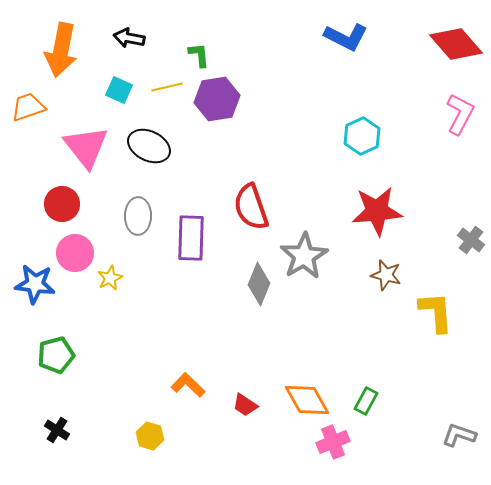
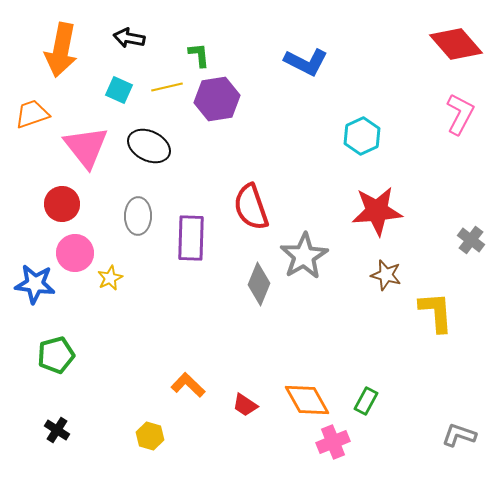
blue L-shape: moved 40 px left, 25 px down
orange trapezoid: moved 4 px right, 7 px down
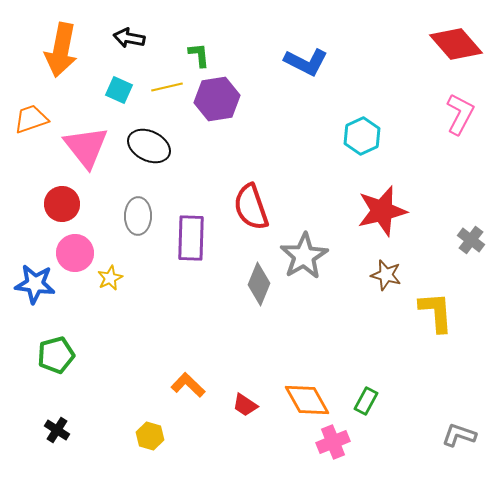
orange trapezoid: moved 1 px left, 5 px down
red star: moved 5 px right; rotated 9 degrees counterclockwise
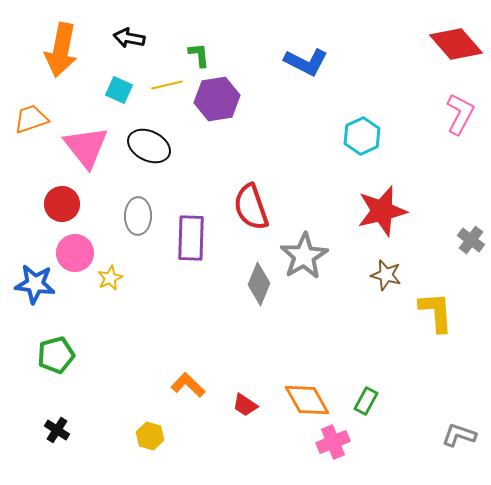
yellow line: moved 2 px up
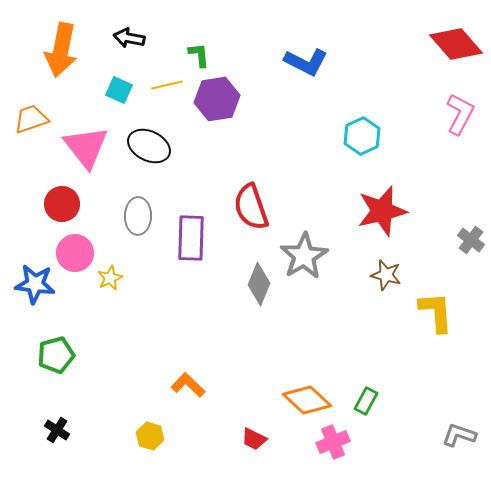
orange diamond: rotated 18 degrees counterclockwise
red trapezoid: moved 9 px right, 34 px down; rotated 8 degrees counterclockwise
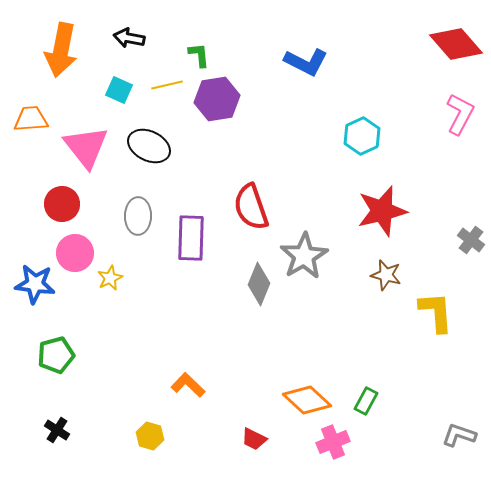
orange trapezoid: rotated 15 degrees clockwise
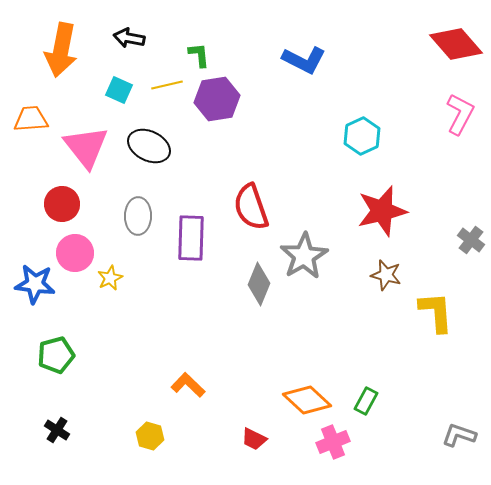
blue L-shape: moved 2 px left, 2 px up
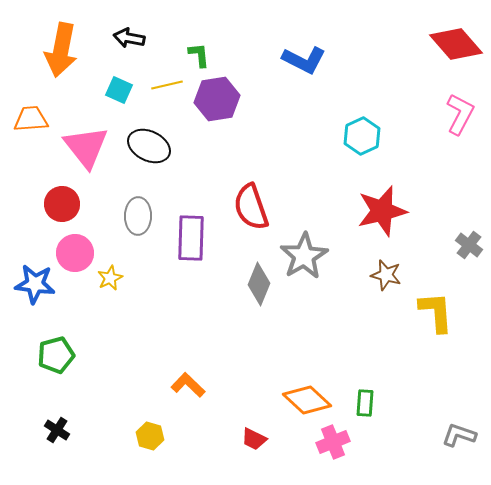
gray cross: moved 2 px left, 5 px down
green rectangle: moved 1 px left, 2 px down; rotated 24 degrees counterclockwise
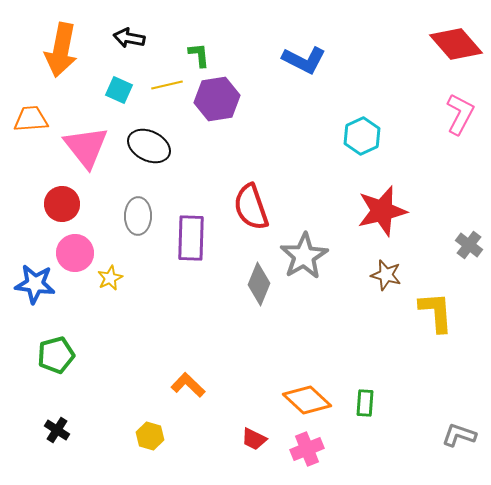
pink cross: moved 26 px left, 7 px down
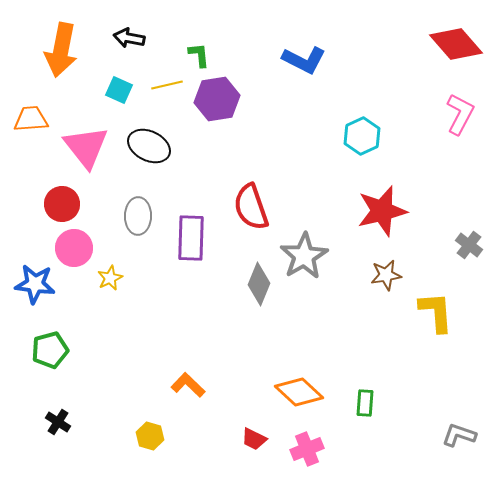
pink circle: moved 1 px left, 5 px up
brown star: rotated 24 degrees counterclockwise
green pentagon: moved 6 px left, 5 px up
orange diamond: moved 8 px left, 8 px up
black cross: moved 1 px right, 8 px up
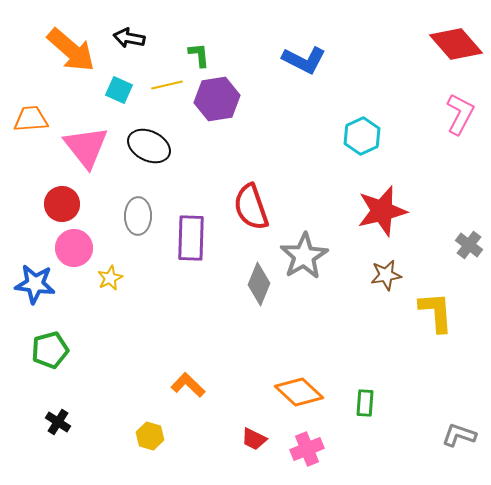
orange arrow: moved 10 px right; rotated 60 degrees counterclockwise
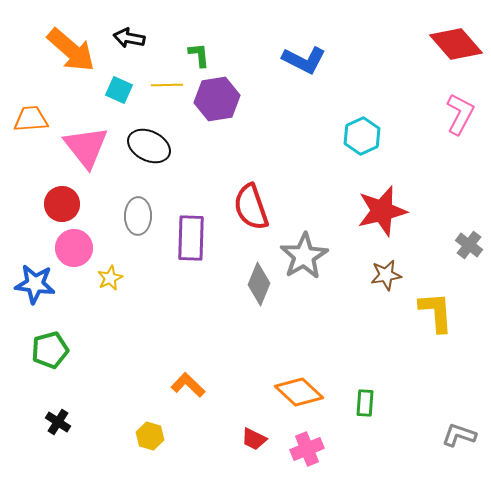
yellow line: rotated 12 degrees clockwise
